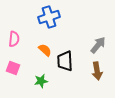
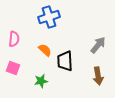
brown arrow: moved 1 px right, 5 px down
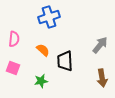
gray arrow: moved 2 px right
orange semicircle: moved 2 px left
brown arrow: moved 4 px right, 2 px down
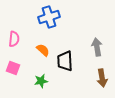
gray arrow: moved 3 px left, 2 px down; rotated 48 degrees counterclockwise
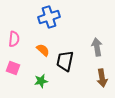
black trapezoid: rotated 15 degrees clockwise
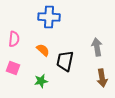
blue cross: rotated 20 degrees clockwise
